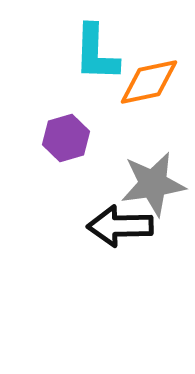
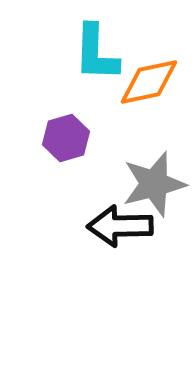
gray star: moved 1 px right; rotated 6 degrees counterclockwise
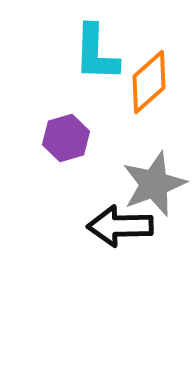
orange diamond: rotated 30 degrees counterclockwise
gray star: rotated 6 degrees counterclockwise
